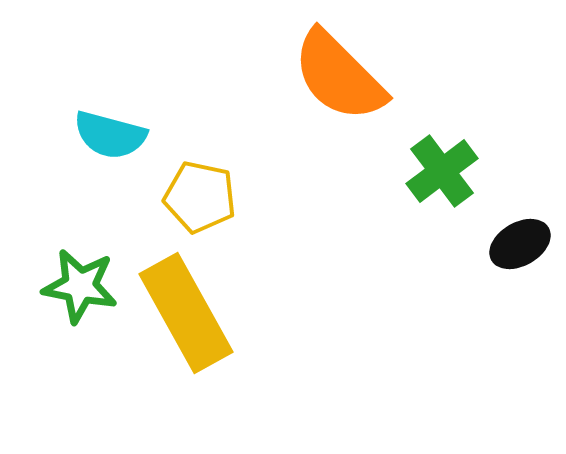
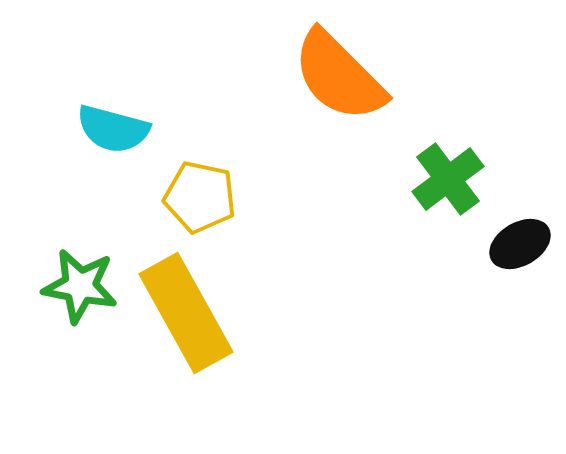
cyan semicircle: moved 3 px right, 6 px up
green cross: moved 6 px right, 8 px down
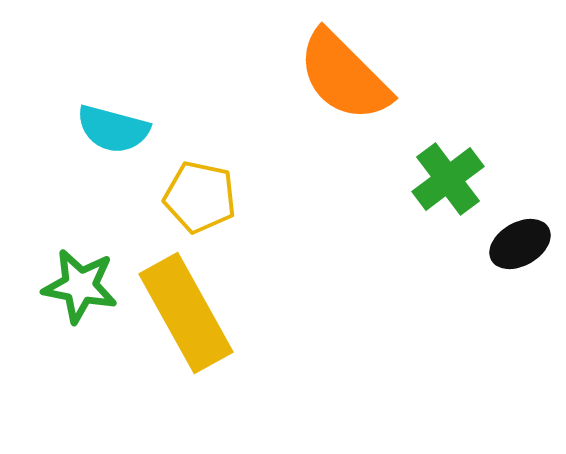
orange semicircle: moved 5 px right
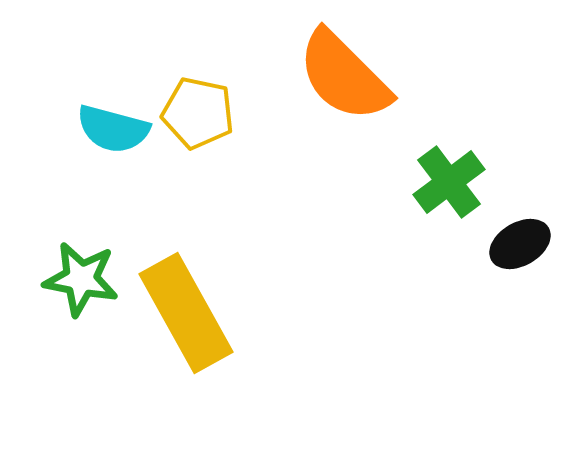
green cross: moved 1 px right, 3 px down
yellow pentagon: moved 2 px left, 84 px up
green star: moved 1 px right, 7 px up
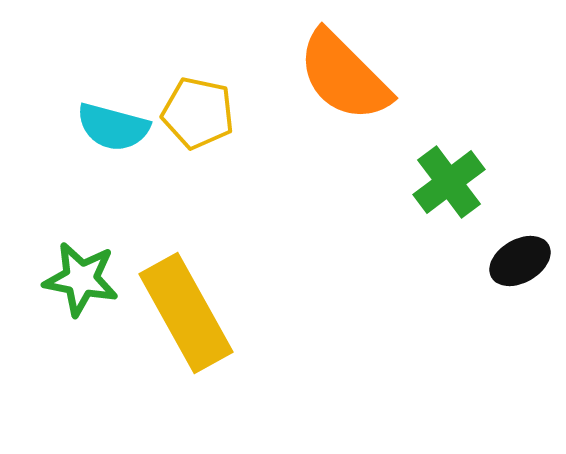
cyan semicircle: moved 2 px up
black ellipse: moved 17 px down
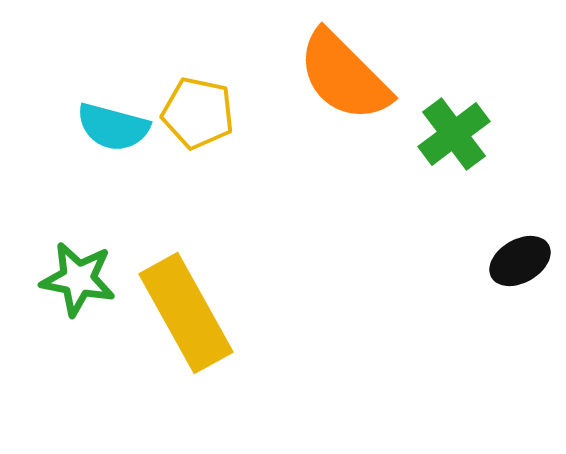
green cross: moved 5 px right, 48 px up
green star: moved 3 px left
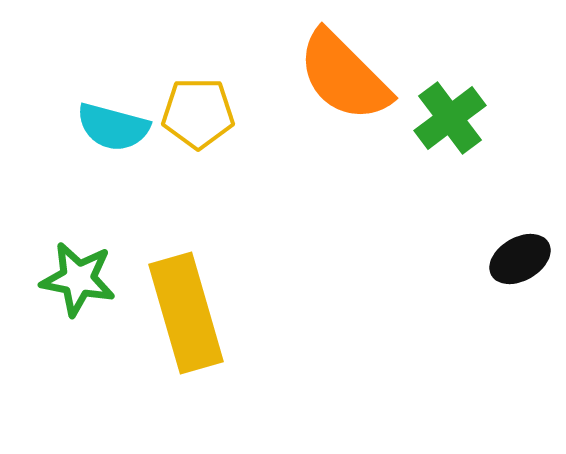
yellow pentagon: rotated 12 degrees counterclockwise
green cross: moved 4 px left, 16 px up
black ellipse: moved 2 px up
yellow rectangle: rotated 13 degrees clockwise
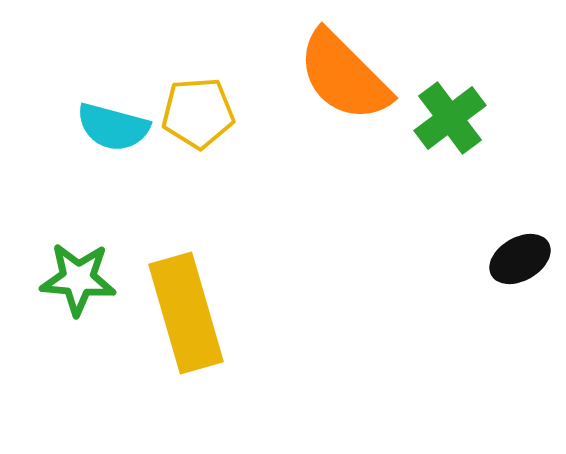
yellow pentagon: rotated 4 degrees counterclockwise
green star: rotated 6 degrees counterclockwise
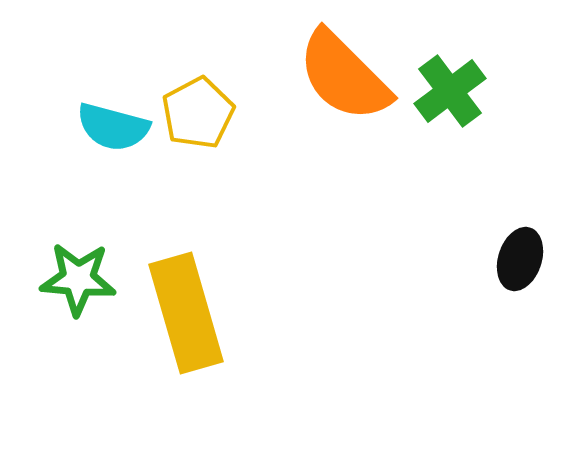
yellow pentagon: rotated 24 degrees counterclockwise
green cross: moved 27 px up
black ellipse: rotated 42 degrees counterclockwise
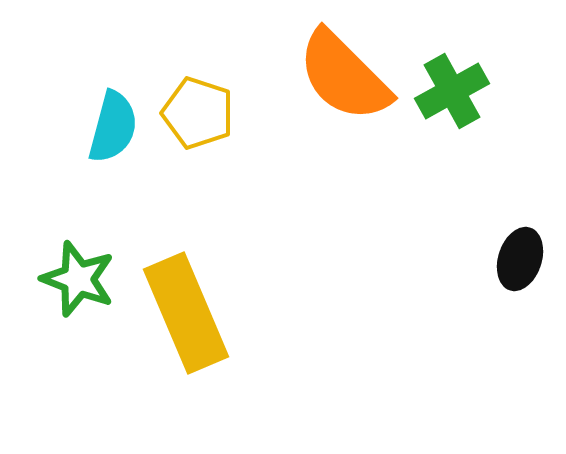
green cross: moved 2 px right; rotated 8 degrees clockwise
yellow pentagon: rotated 26 degrees counterclockwise
cyan semicircle: rotated 90 degrees counterclockwise
green star: rotated 16 degrees clockwise
yellow rectangle: rotated 7 degrees counterclockwise
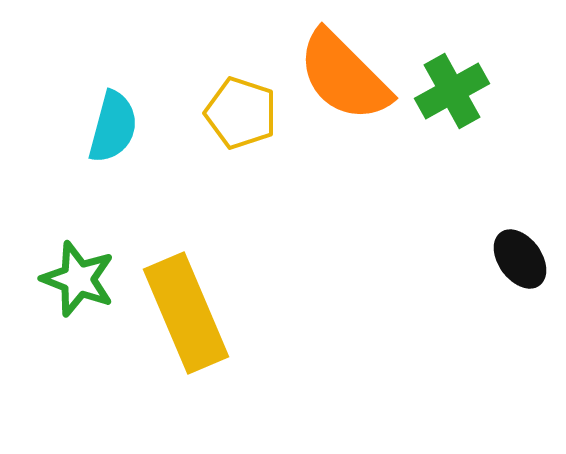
yellow pentagon: moved 43 px right
black ellipse: rotated 54 degrees counterclockwise
